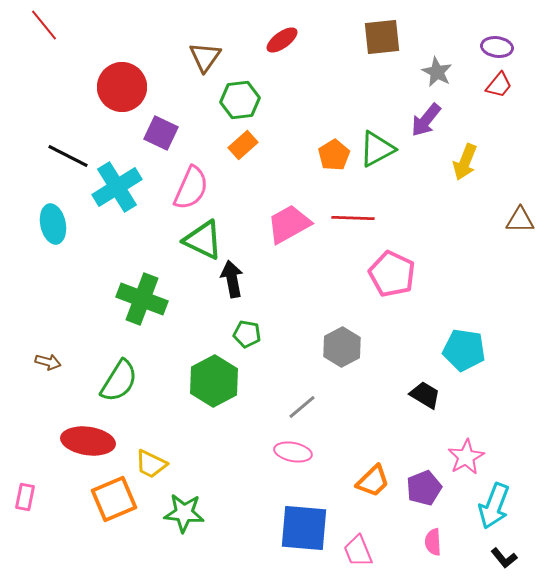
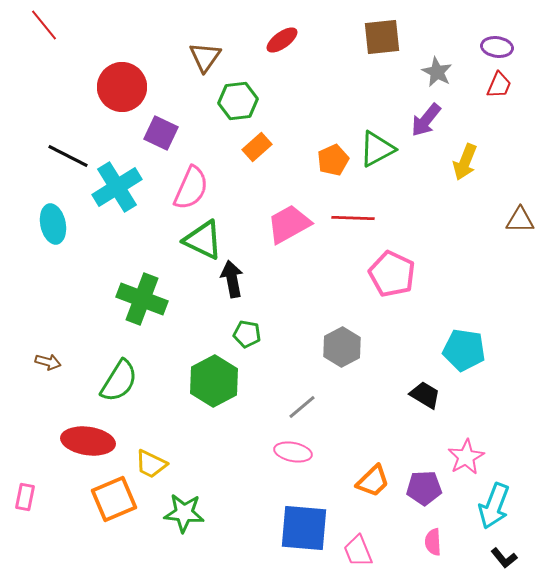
red trapezoid at (499, 85): rotated 16 degrees counterclockwise
green hexagon at (240, 100): moved 2 px left, 1 px down
orange rectangle at (243, 145): moved 14 px right, 2 px down
orange pentagon at (334, 155): moved 1 px left, 5 px down; rotated 8 degrees clockwise
purple pentagon at (424, 488): rotated 20 degrees clockwise
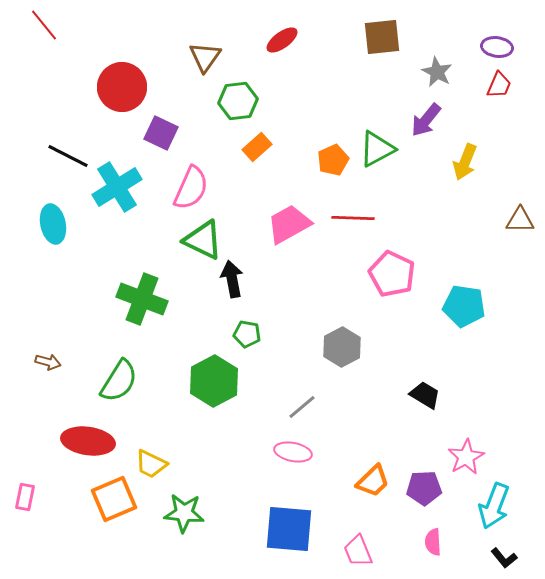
cyan pentagon at (464, 350): moved 44 px up
blue square at (304, 528): moved 15 px left, 1 px down
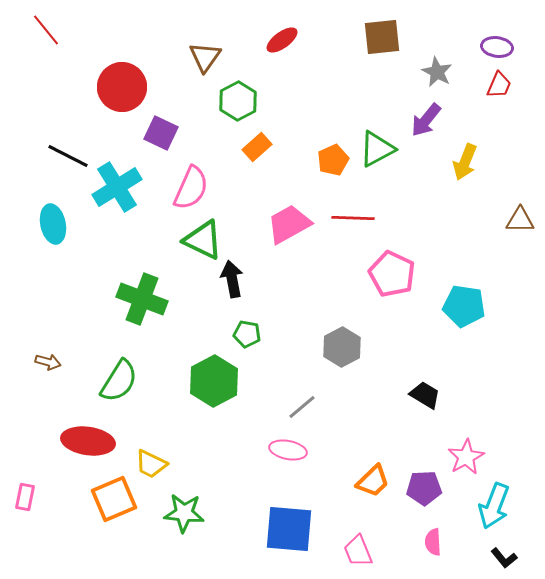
red line at (44, 25): moved 2 px right, 5 px down
green hexagon at (238, 101): rotated 21 degrees counterclockwise
pink ellipse at (293, 452): moved 5 px left, 2 px up
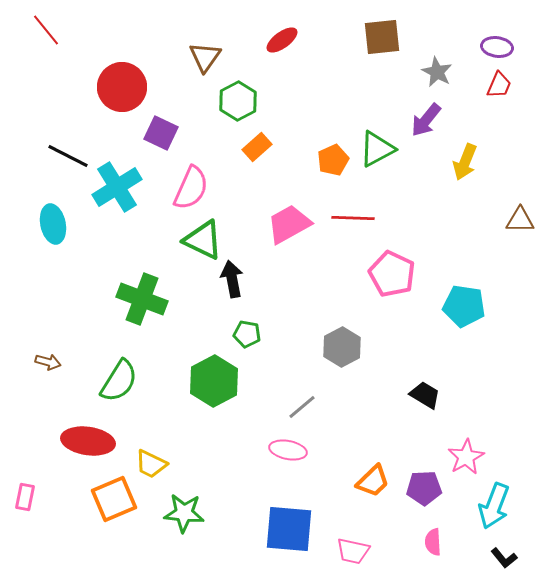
pink trapezoid at (358, 551): moved 5 px left; rotated 56 degrees counterclockwise
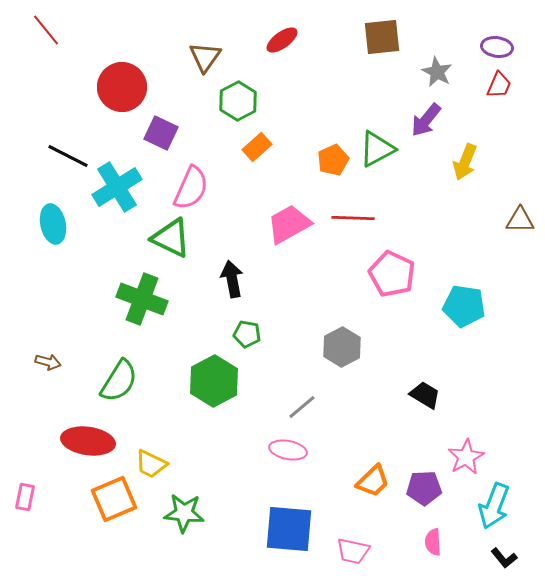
green triangle at (203, 240): moved 32 px left, 2 px up
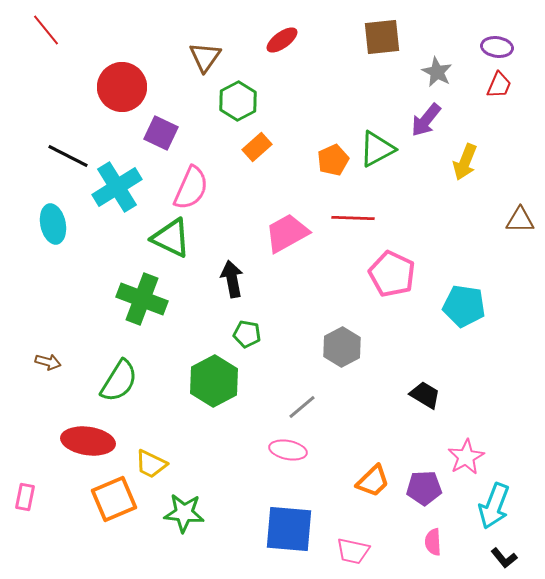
pink trapezoid at (289, 224): moved 2 px left, 9 px down
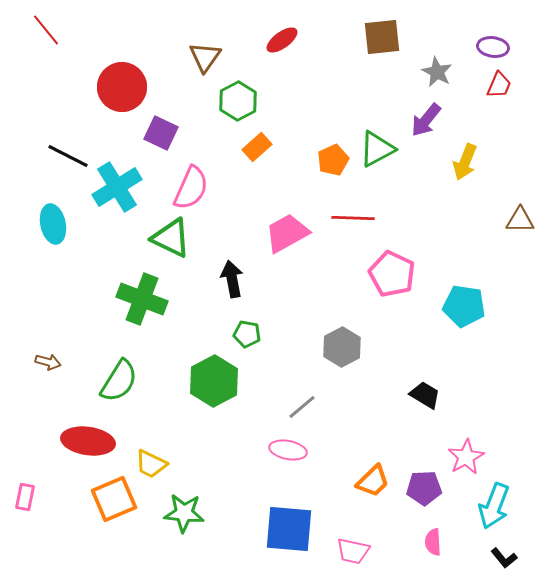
purple ellipse at (497, 47): moved 4 px left
